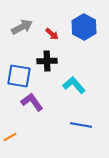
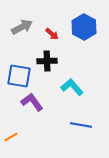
cyan L-shape: moved 2 px left, 2 px down
orange line: moved 1 px right
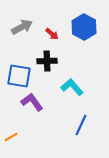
blue line: rotated 75 degrees counterclockwise
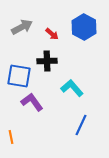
cyan L-shape: moved 1 px down
orange line: rotated 72 degrees counterclockwise
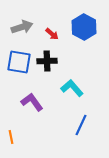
gray arrow: rotated 10 degrees clockwise
blue square: moved 14 px up
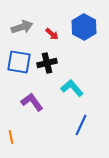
black cross: moved 2 px down; rotated 12 degrees counterclockwise
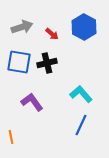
cyan L-shape: moved 9 px right, 6 px down
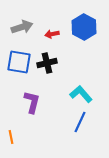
red arrow: rotated 128 degrees clockwise
purple L-shape: rotated 50 degrees clockwise
blue line: moved 1 px left, 3 px up
